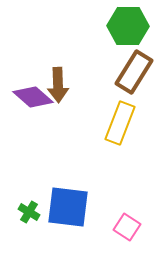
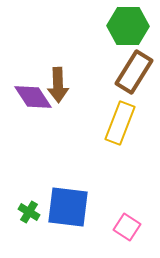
purple diamond: rotated 15 degrees clockwise
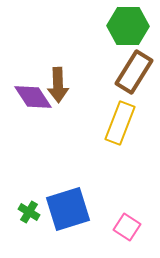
blue square: moved 2 px down; rotated 24 degrees counterclockwise
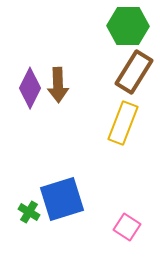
purple diamond: moved 3 px left, 9 px up; rotated 60 degrees clockwise
yellow rectangle: moved 3 px right
blue square: moved 6 px left, 10 px up
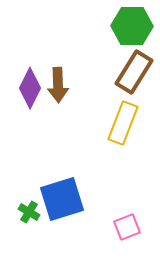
green hexagon: moved 4 px right
pink square: rotated 36 degrees clockwise
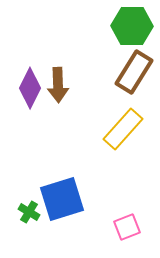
yellow rectangle: moved 6 px down; rotated 21 degrees clockwise
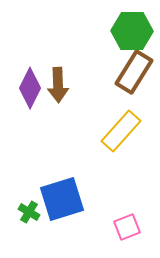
green hexagon: moved 5 px down
yellow rectangle: moved 2 px left, 2 px down
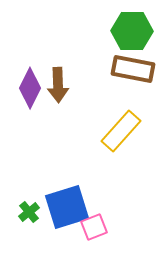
brown rectangle: moved 1 px left, 3 px up; rotated 69 degrees clockwise
blue square: moved 5 px right, 8 px down
green cross: rotated 20 degrees clockwise
pink square: moved 33 px left
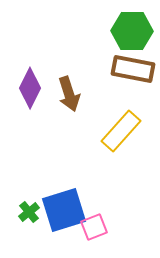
brown arrow: moved 11 px right, 9 px down; rotated 16 degrees counterclockwise
blue square: moved 3 px left, 3 px down
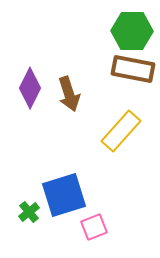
blue square: moved 15 px up
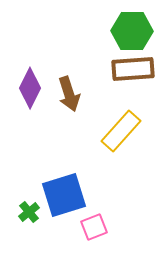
brown rectangle: rotated 15 degrees counterclockwise
